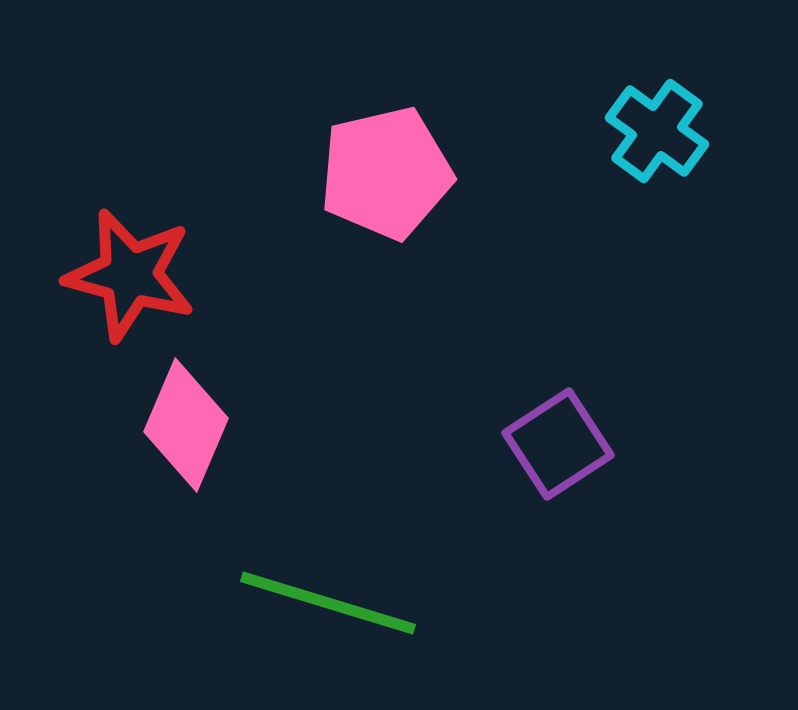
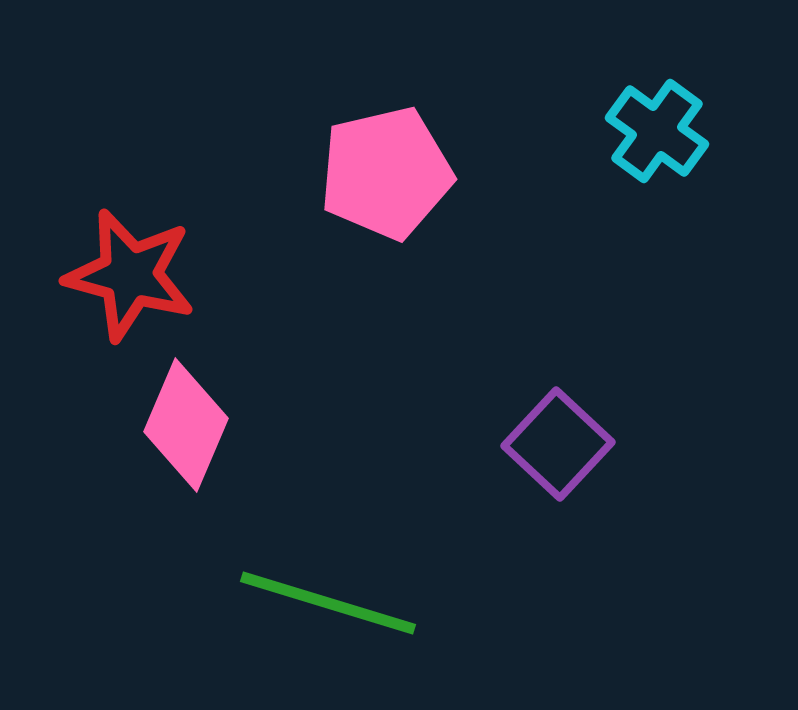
purple square: rotated 14 degrees counterclockwise
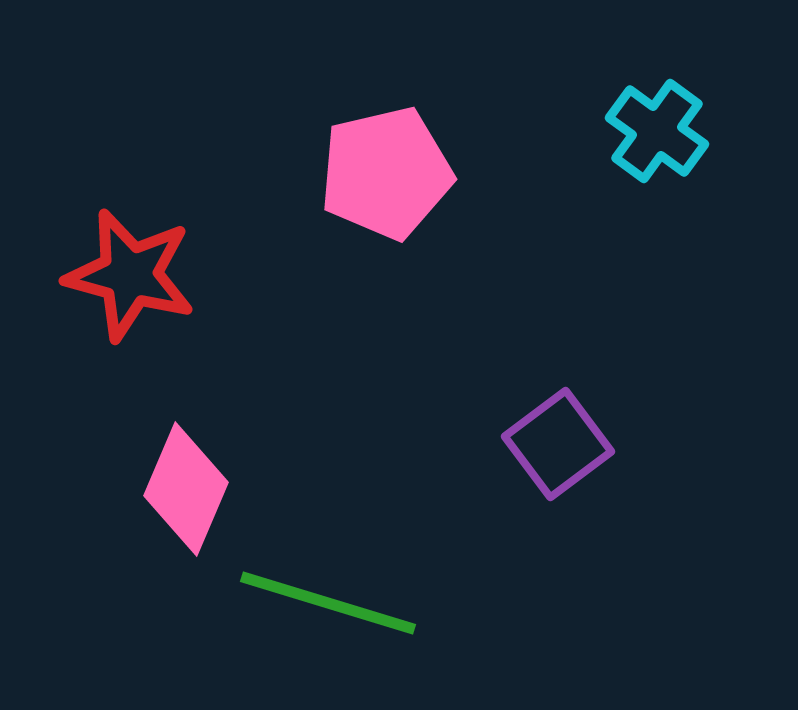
pink diamond: moved 64 px down
purple square: rotated 10 degrees clockwise
